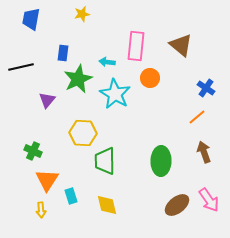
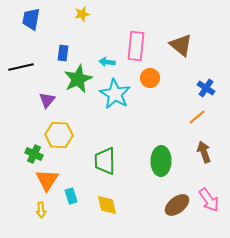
yellow hexagon: moved 24 px left, 2 px down
green cross: moved 1 px right, 3 px down
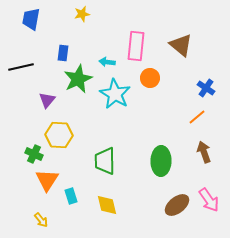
yellow arrow: moved 10 px down; rotated 35 degrees counterclockwise
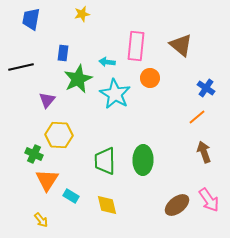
green ellipse: moved 18 px left, 1 px up
cyan rectangle: rotated 42 degrees counterclockwise
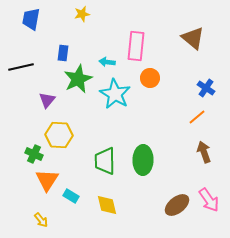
brown triangle: moved 12 px right, 7 px up
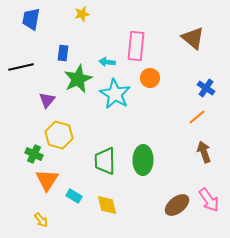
yellow hexagon: rotated 12 degrees clockwise
cyan rectangle: moved 3 px right
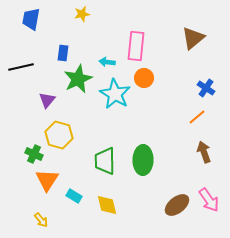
brown triangle: rotated 40 degrees clockwise
orange circle: moved 6 px left
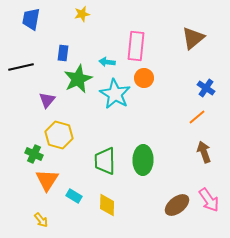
yellow diamond: rotated 15 degrees clockwise
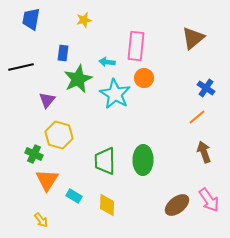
yellow star: moved 2 px right, 6 px down
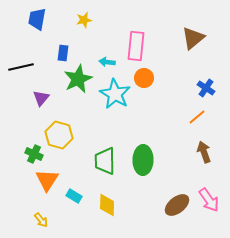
blue trapezoid: moved 6 px right
purple triangle: moved 6 px left, 2 px up
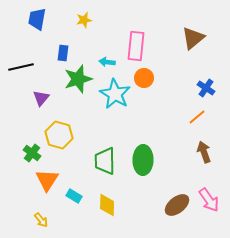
green star: rotated 8 degrees clockwise
green cross: moved 2 px left, 1 px up; rotated 12 degrees clockwise
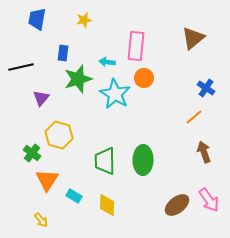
orange line: moved 3 px left
